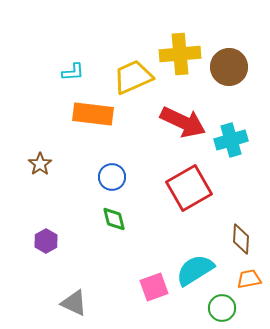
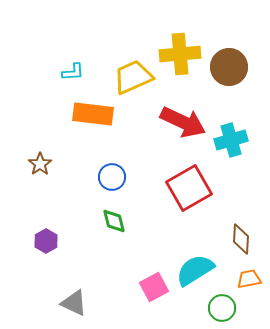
green diamond: moved 2 px down
pink square: rotated 8 degrees counterclockwise
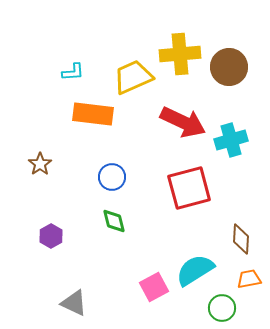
red square: rotated 15 degrees clockwise
purple hexagon: moved 5 px right, 5 px up
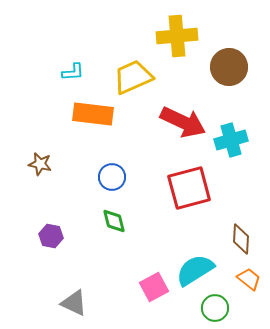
yellow cross: moved 3 px left, 18 px up
brown star: rotated 25 degrees counterclockwise
purple hexagon: rotated 20 degrees counterclockwise
orange trapezoid: rotated 50 degrees clockwise
green circle: moved 7 px left
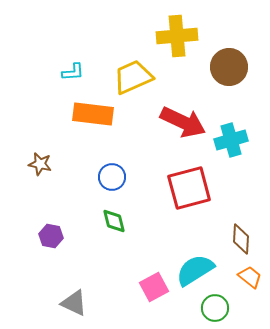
orange trapezoid: moved 1 px right, 2 px up
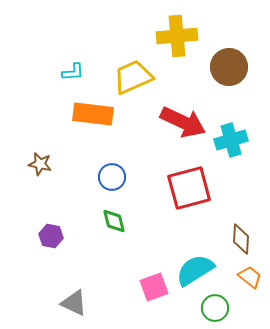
pink square: rotated 8 degrees clockwise
